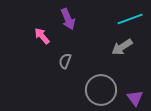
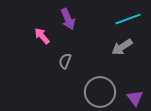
cyan line: moved 2 px left
gray circle: moved 1 px left, 2 px down
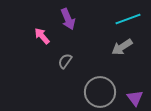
gray semicircle: rotated 14 degrees clockwise
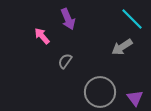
cyan line: moved 4 px right; rotated 65 degrees clockwise
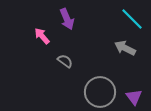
purple arrow: moved 1 px left
gray arrow: moved 3 px right, 1 px down; rotated 60 degrees clockwise
gray semicircle: rotated 91 degrees clockwise
purple triangle: moved 1 px left, 1 px up
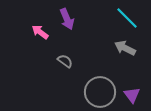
cyan line: moved 5 px left, 1 px up
pink arrow: moved 2 px left, 4 px up; rotated 12 degrees counterclockwise
purple triangle: moved 2 px left, 2 px up
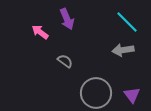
cyan line: moved 4 px down
gray arrow: moved 2 px left, 2 px down; rotated 35 degrees counterclockwise
gray circle: moved 4 px left, 1 px down
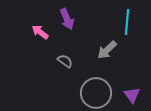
cyan line: rotated 50 degrees clockwise
gray arrow: moved 16 px left; rotated 35 degrees counterclockwise
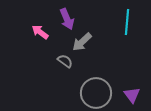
gray arrow: moved 25 px left, 8 px up
